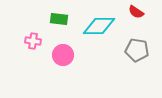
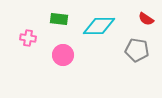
red semicircle: moved 10 px right, 7 px down
pink cross: moved 5 px left, 3 px up
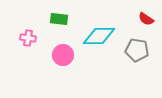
cyan diamond: moved 10 px down
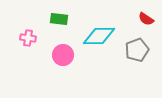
gray pentagon: rotated 30 degrees counterclockwise
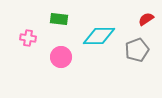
red semicircle: rotated 112 degrees clockwise
pink circle: moved 2 px left, 2 px down
